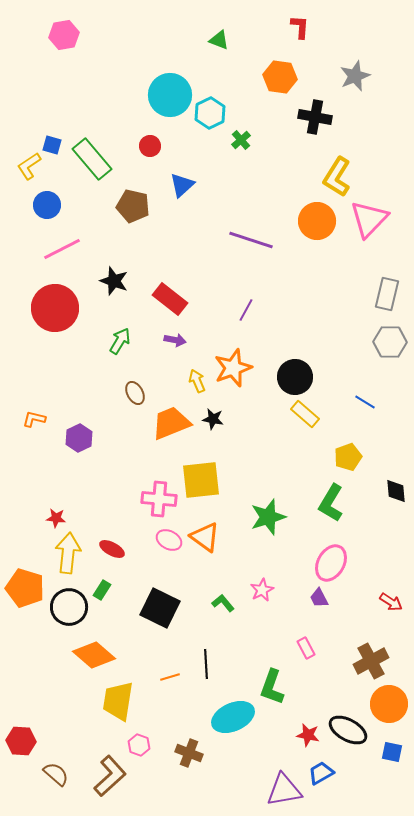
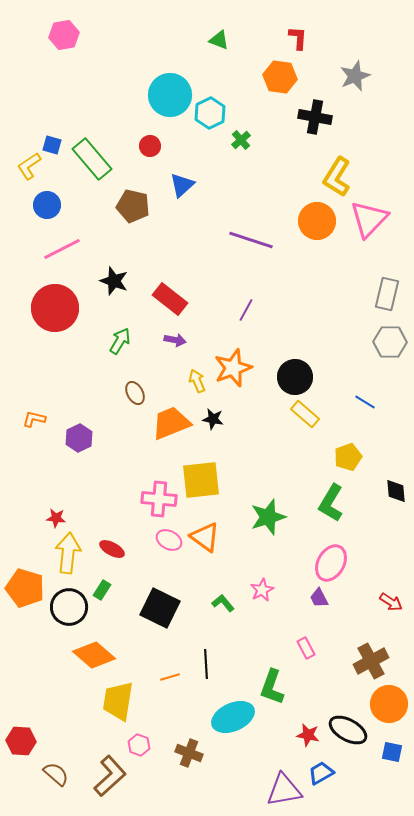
red L-shape at (300, 27): moved 2 px left, 11 px down
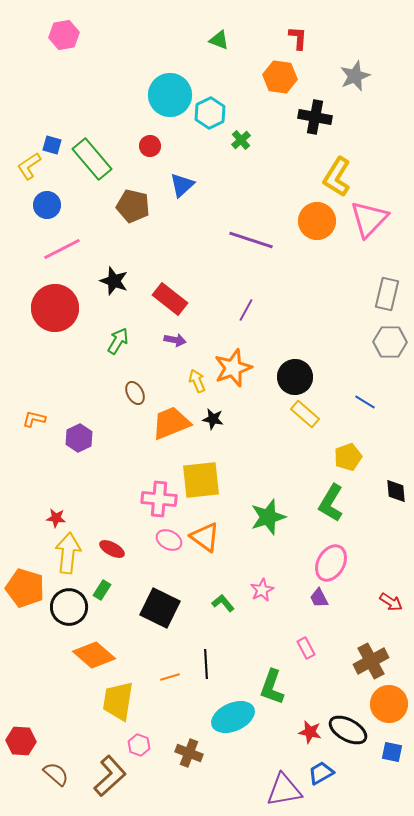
green arrow at (120, 341): moved 2 px left
red star at (308, 735): moved 2 px right, 3 px up
